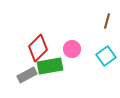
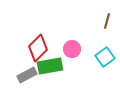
cyan square: moved 1 px left, 1 px down
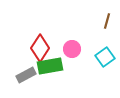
red diamond: moved 2 px right; rotated 12 degrees counterclockwise
gray rectangle: moved 1 px left
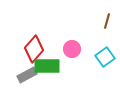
red diamond: moved 6 px left, 1 px down; rotated 8 degrees clockwise
green rectangle: moved 3 px left; rotated 10 degrees clockwise
gray rectangle: moved 1 px right
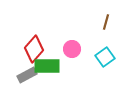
brown line: moved 1 px left, 1 px down
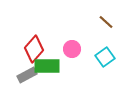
brown line: rotated 63 degrees counterclockwise
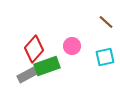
pink circle: moved 3 px up
cyan square: rotated 24 degrees clockwise
green rectangle: rotated 20 degrees counterclockwise
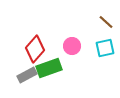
red diamond: moved 1 px right
cyan square: moved 9 px up
green rectangle: moved 2 px right, 2 px down
